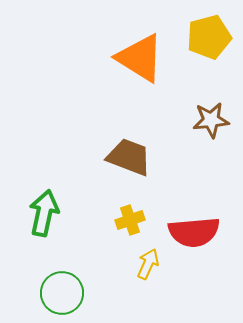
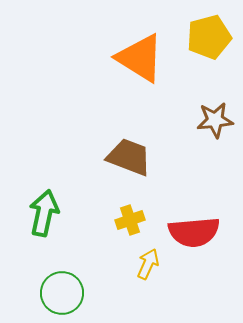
brown star: moved 4 px right
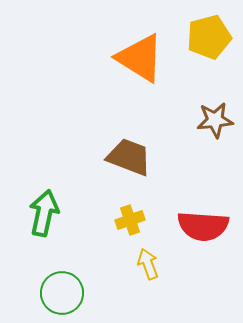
red semicircle: moved 9 px right, 6 px up; rotated 9 degrees clockwise
yellow arrow: rotated 44 degrees counterclockwise
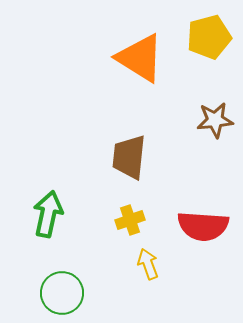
brown trapezoid: rotated 105 degrees counterclockwise
green arrow: moved 4 px right, 1 px down
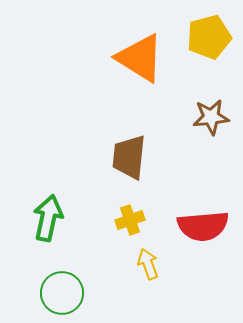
brown star: moved 4 px left, 3 px up
green arrow: moved 4 px down
red semicircle: rotated 9 degrees counterclockwise
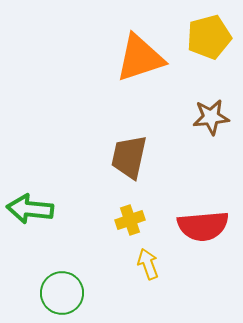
orange triangle: rotated 50 degrees counterclockwise
brown trapezoid: rotated 6 degrees clockwise
green arrow: moved 18 px left, 9 px up; rotated 96 degrees counterclockwise
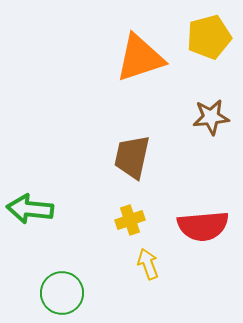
brown trapezoid: moved 3 px right
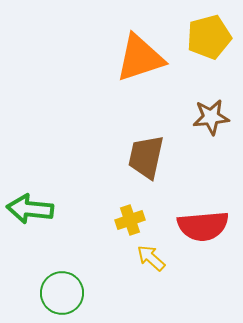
brown trapezoid: moved 14 px right
yellow arrow: moved 3 px right, 6 px up; rotated 28 degrees counterclockwise
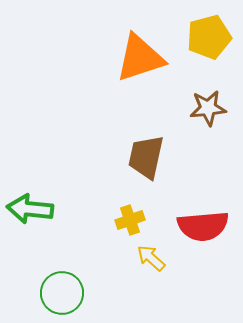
brown star: moved 3 px left, 9 px up
